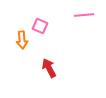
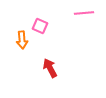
pink line: moved 2 px up
red arrow: moved 1 px right
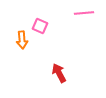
red arrow: moved 9 px right, 5 px down
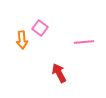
pink line: moved 29 px down
pink square: moved 2 px down; rotated 14 degrees clockwise
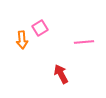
pink square: rotated 21 degrees clockwise
red arrow: moved 2 px right, 1 px down
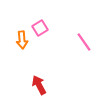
pink line: rotated 60 degrees clockwise
red arrow: moved 22 px left, 11 px down
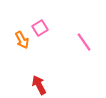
orange arrow: rotated 24 degrees counterclockwise
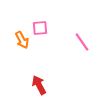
pink square: rotated 28 degrees clockwise
pink line: moved 2 px left
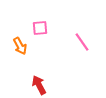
orange arrow: moved 2 px left, 6 px down
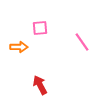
orange arrow: moved 1 px left, 1 px down; rotated 60 degrees counterclockwise
red arrow: moved 1 px right
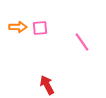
orange arrow: moved 1 px left, 20 px up
red arrow: moved 7 px right
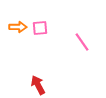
red arrow: moved 9 px left
